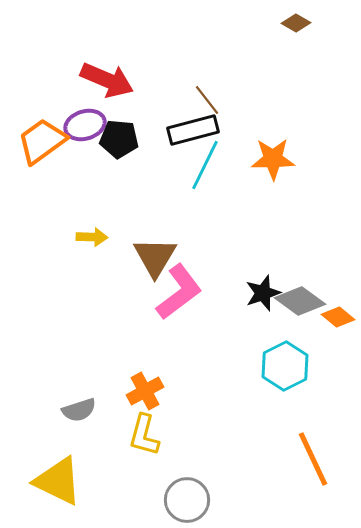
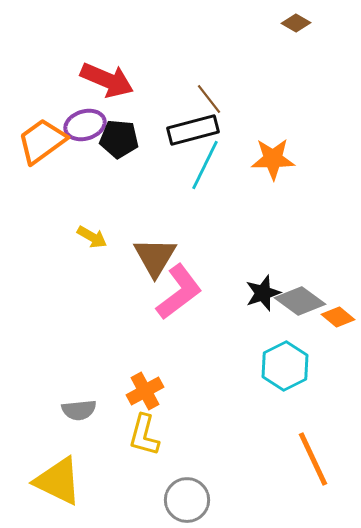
brown line: moved 2 px right, 1 px up
yellow arrow: rotated 28 degrees clockwise
gray semicircle: rotated 12 degrees clockwise
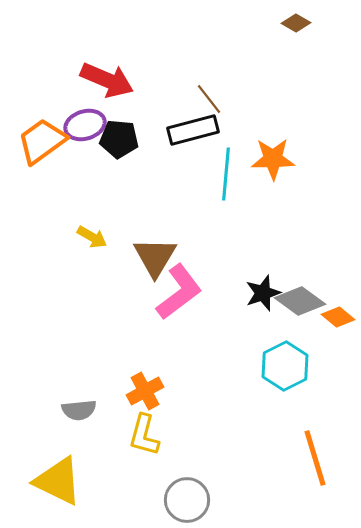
cyan line: moved 21 px right, 9 px down; rotated 21 degrees counterclockwise
orange line: moved 2 px right, 1 px up; rotated 8 degrees clockwise
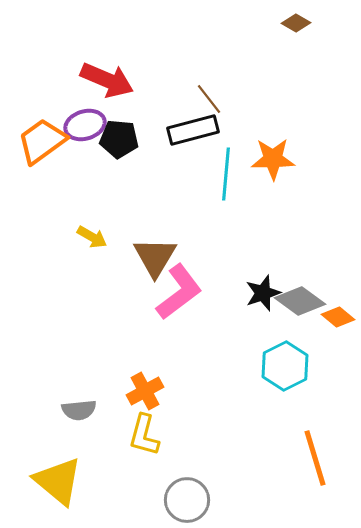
yellow triangle: rotated 14 degrees clockwise
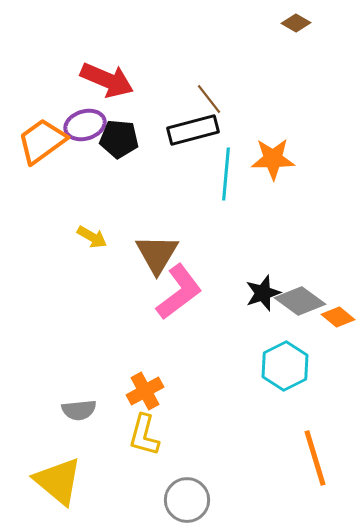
brown triangle: moved 2 px right, 3 px up
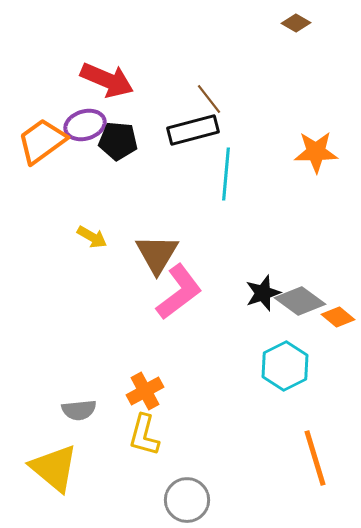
black pentagon: moved 1 px left, 2 px down
orange star: moved 43 px right, 7 px up
yellow triangle: moved 4 px left, 13 px up
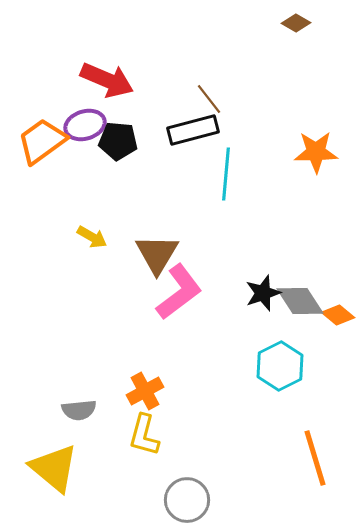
gray diamond: rotated 21 degrees clockwise
orange diamond: moved 2 px up
cyan hexagon: moved 5 px left
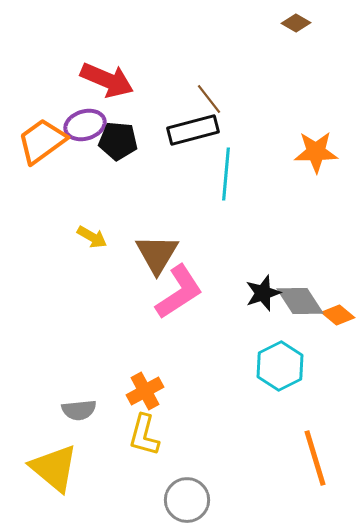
pink L-shape: rotated 4 degrees clockwise
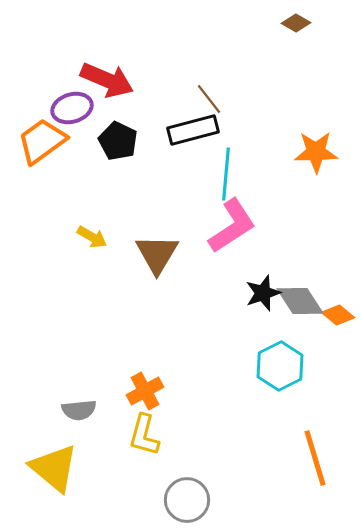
purple ellipse: moved 13 px left, 17 px up
black pentagon: rotated 21 degrees clockwise
pink L-shape: moved 53 px right, 66 px up
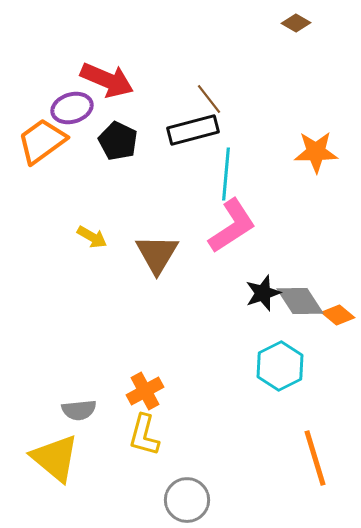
yellow triangle: moved 1 px right, 10 px up
